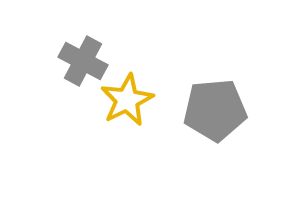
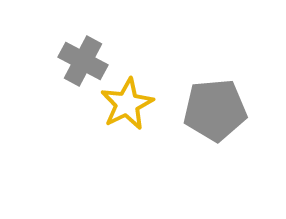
yellow star: moved 4 px down
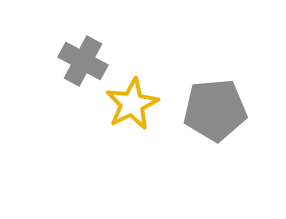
yellow star: moved 5 px right
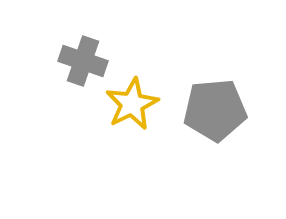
gray cross: rotated 9 degrees counterclockwise
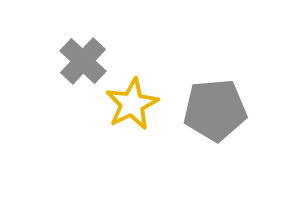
gray cross: rotated 24 degrees clockwise
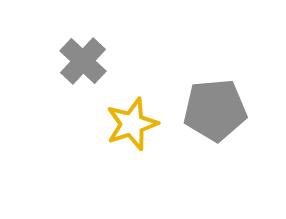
yellow star: moved 20 px down; rotated 8 degrees clockwise
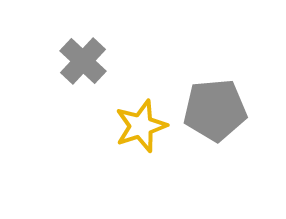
yellow star: moved 9 px right, 2 px down
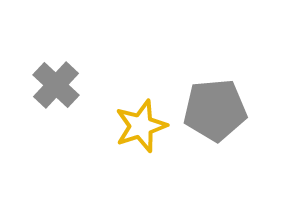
gray cross: moved 27 px left, 24 px down
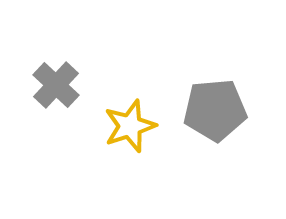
yellow star: moved 11 px left
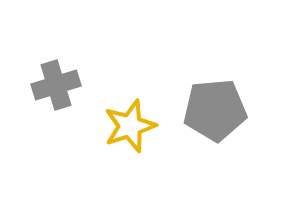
gray cross: rotated 30 degrees clockwise
